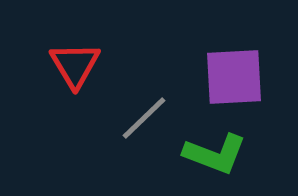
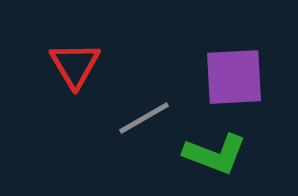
gray line: rotated 14 degrees clockwise
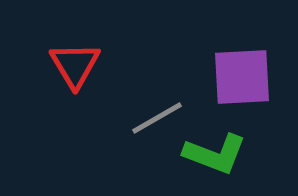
purple square: moved 8 px right
gray line: moved 13 px right
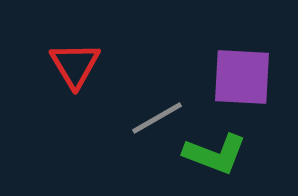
purple square: rotated 6 degrees clockwise
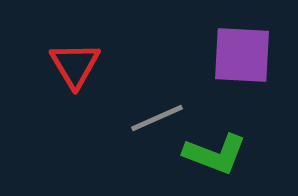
purple square: moved 22 px up
gray line: rotated 6 degrees clockwise
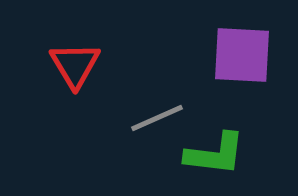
green L-shape: rotated 14 degrees counterclockwise
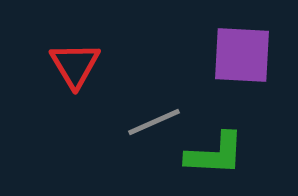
gray line: moved 3 px left, 4 px down
green L-shape: rotated 4 degrees counterclockwise
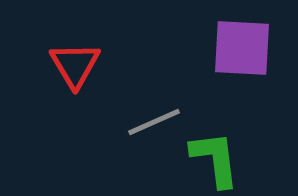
purple square: moved 7 px up
green L-shape: moved 5 px down; rotated 100 degrees counterclockwise
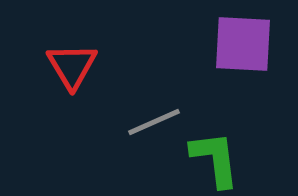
purple square: moved 1 px right, 4 px up
red triangle: moved 3 px left, 1 px down
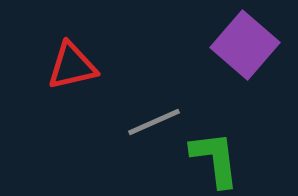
purple square: moved 2 px right, 1 px down; rotated 38 degrees clockwise
red triangle: rotated 48 degrees clockwise
